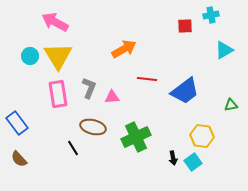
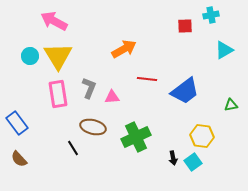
pink arrow: moved 1 px left, 1 px up
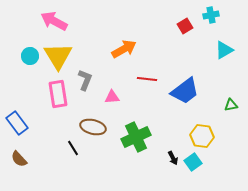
red square: rotated 28 degrees counterclockwise
gray L-shape: moved 4 px left, 8 px up
black arrow: rotated 16 degrees counterclockwise
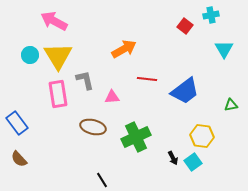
red square: rotated 21 degrees counterclockwise
cyan triangle: moved 1 px up; rotated 30 degrees counterclockwise
cyan circle: moved 1 px up
gray L-shape: rotated 35 degrees counterclockwise
black line: moved 29 px right, 32 px down
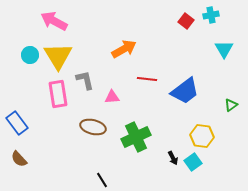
red square: moved 1 px right, 5 px up
green triangle: rotated 24 degrees counterclockwise
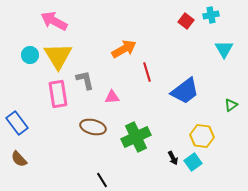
red line: moved 7 px up; rotated 66 degrees clockwise
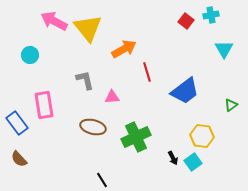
yellow triangle: moved 30 px right, 28 px up; rotated 8 degrees counterclockwise
pink rectangle: moved 14 px left, 11 px down
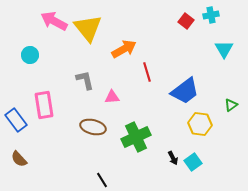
blue rectangle: moved 1 px left, 3 px up
yellow hexagon: moved 2 px left, 12 px up
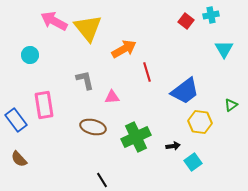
yellow hexagon: moved 2 px up
black arrow: moved 12 px up; rotated 72 degrees counterclockwise
